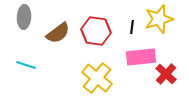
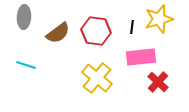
red cross: moved 8 px left, 8 px down
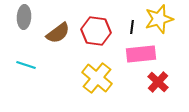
pink rectangle: moved 3 px up
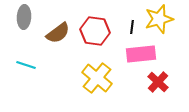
red hexagon: moved 1 px left
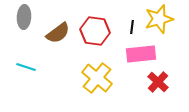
cyan line: moved 2 px down
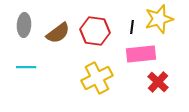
gray ellipse: moved 8 px down
cyan line: rotated 18 degrees counterclockwise
yellow cross: rotated 24 degrees clockwise
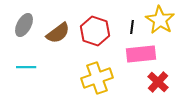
yellow star: moved 1 px right, 1 px down; rotated 24 degrees counterclockwise
gray ellipse: rotated 25 degrees clockwise
red hexagon: rotated 12 degrees clockwise
yellow cross: rotated 8 degrees clockwise
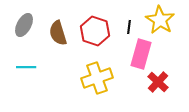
black line: moved 3 px left
brown semicircle: rotated 110 degrees clockwise
pink rectangle: rotated 68 degrees counterclockwise
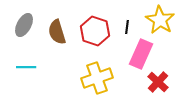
black line: moved 2 px left
brown semicircle: moved 1 px left, 1 px up
pink rectangle: rotated 8 degrees clockwise
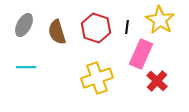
red hexagon: moved 1 px right, 3 px up
red cross: moved 1 px left, 1 px up
